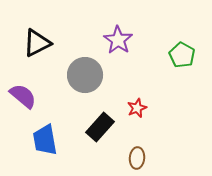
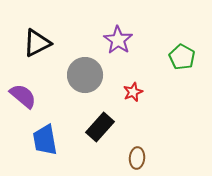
green pentagon: moved 2 px down
red star: moved 4 px left, 16 px up
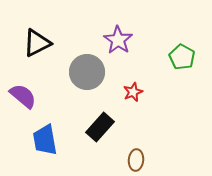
gray circle: moved 2 px right, 3 px up
brown ellipse: moved 1 px left, 2 px down
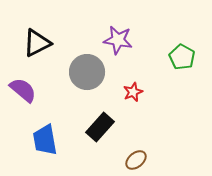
purple star: rotated 24 degrees counterclockwise
purple semicircle: moved 6 px up
brown ellipse: rotated 45 degrees clockwise
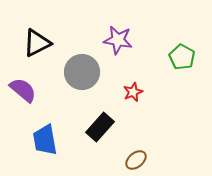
gray circle: moved 5 px left
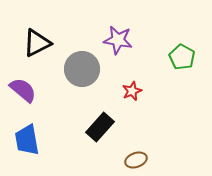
gray circle: moved 3 px up
red star: moved 1 px left, 1 px up
blue trapezoid: moved 18 px left
brown ellipse: rotated 20 degrees clockwise
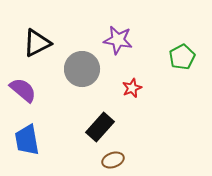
green pentagon: rotated 15 degrees clockwise
red star: moved 3 px up
brown ellipse: moved 23 px left
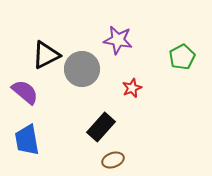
black triangle: moved 9 px right, 12 px down
purple semicircle: moved 2 px right, 2 px down
black rectangle: moved 1 px right
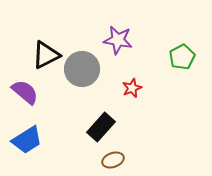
blue trapezoid: rotated 112 degrees counterclockwise
